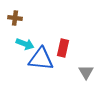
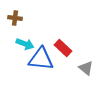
red rectangle: rotated 60 degrees counterclockwise
gray triangle: moved 4 px up; rotated 21 degrees counterclockwise
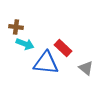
brown cross: moved 1 px right, 9 px down
blue triangle: moved 5 px right, 4 px down
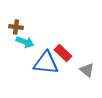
cyan arrow: moved 2 px up
red rectangle: moved 5 px down
gray triangle: moved 1 px right, 2 px down
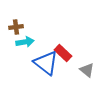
brown cross: rotated 16 degrees counterclockwise
cyan arrow: rotated 30 degrees counterclockwise
blue triangle: rotated 32 degrees clockwise
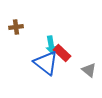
cyan arrow: moved 26 px right, 3 px down; rotated 90 degrees clockwise
red rectangle: moved 1 px left
gray triangle: moved 2 px right
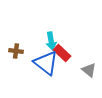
brown cross: moved 24 px down; rotated 16 degrees clockwise
cyan arrow: moved 4 px up
